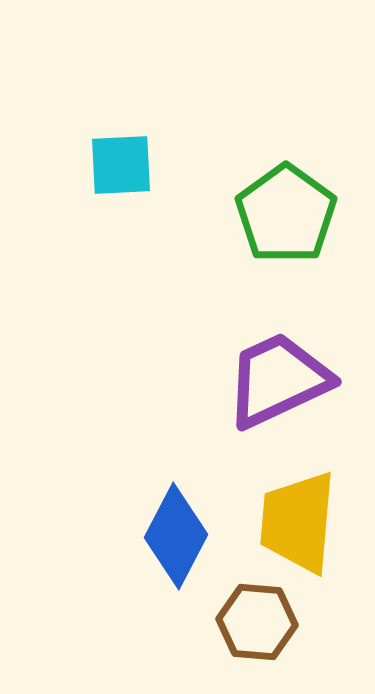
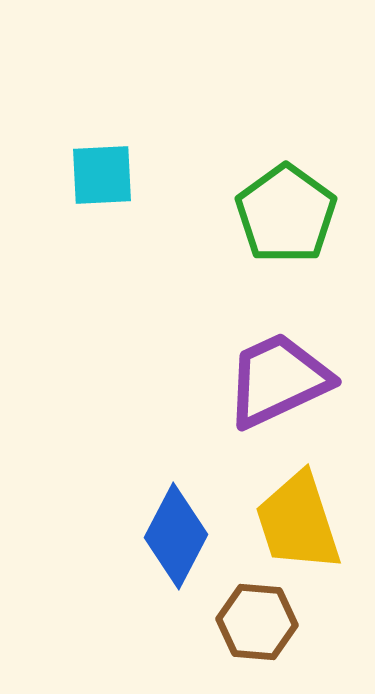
cyan square: moved 19 px left, 10 px down
yellow trapezoid: rotated 23 degrees counterclockwise
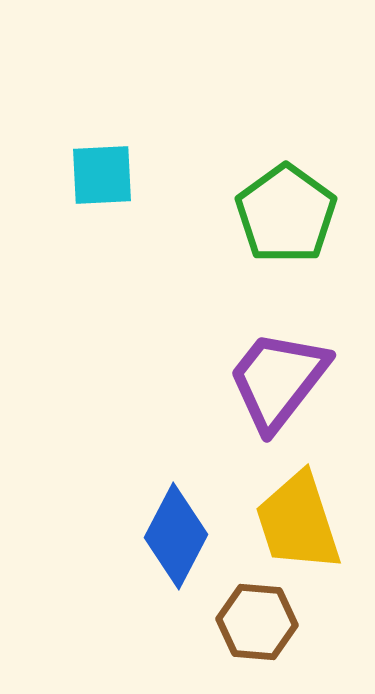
purple trapezoid: rotated 27 degrees counterclockwise
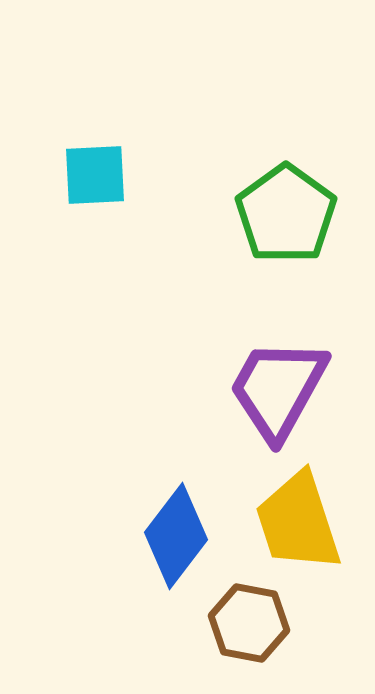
cyan square: moved 7 px left
purple trapezoid: moved 9 px down; rotated 9 degrees counterclockwise
blue diamond: rotated 10 degrees clockwise
brown hexagon: moved 8 px left, 1 px down; rotated 6 degrees clockwise
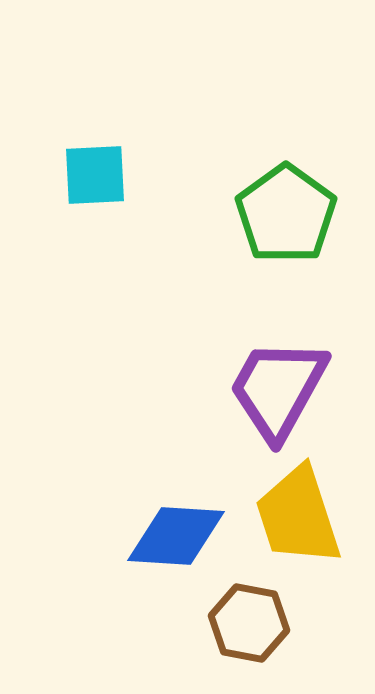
yellow trapezoid: moved 6 px up
blue diamond: rotated 56 degrees clockwise
